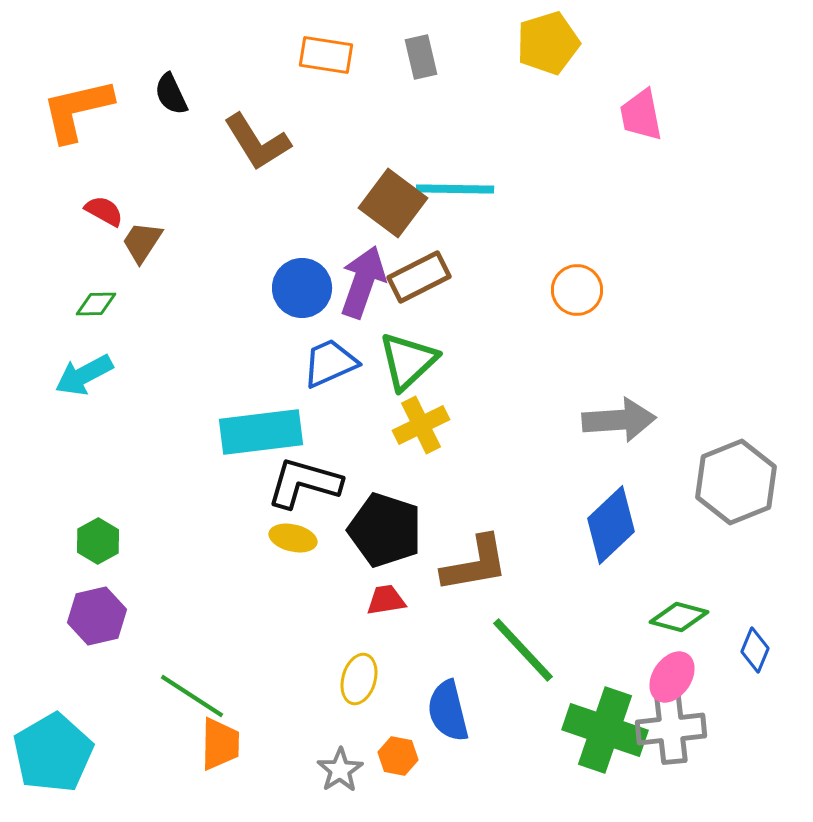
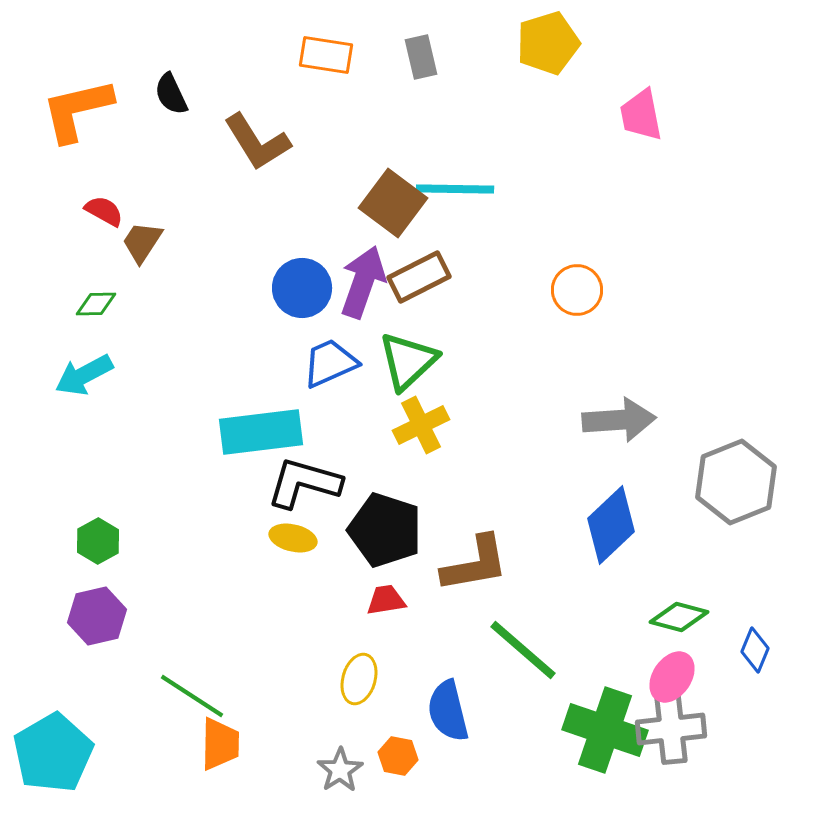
green line at (523, 650): rotated 6 degrees counterclockwise
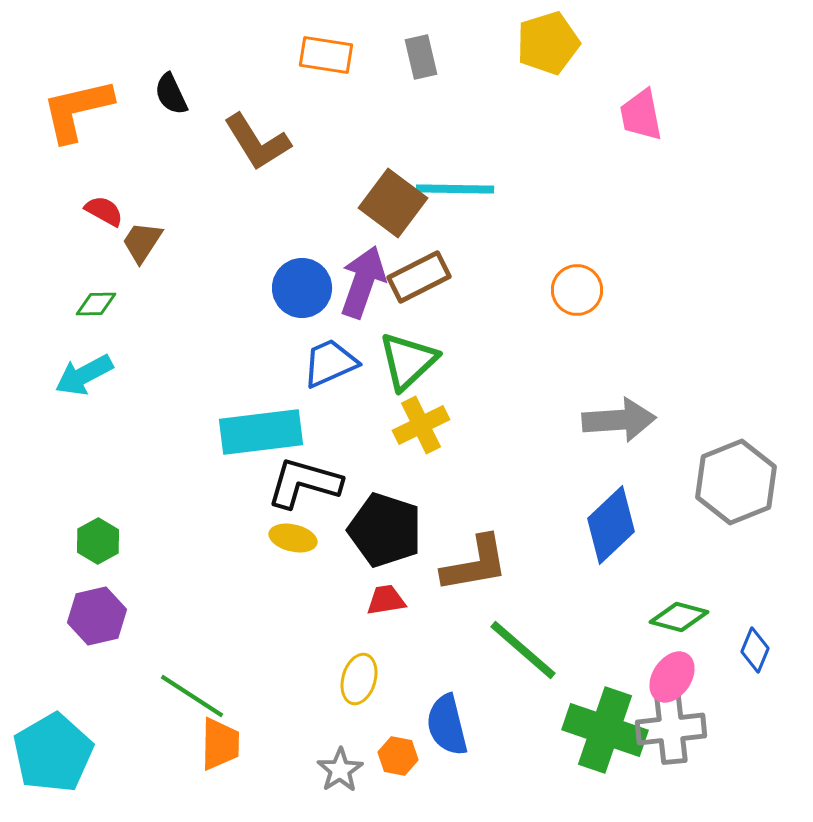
blue semicircle at (448, 711): moved 1 px left, 14 px down
